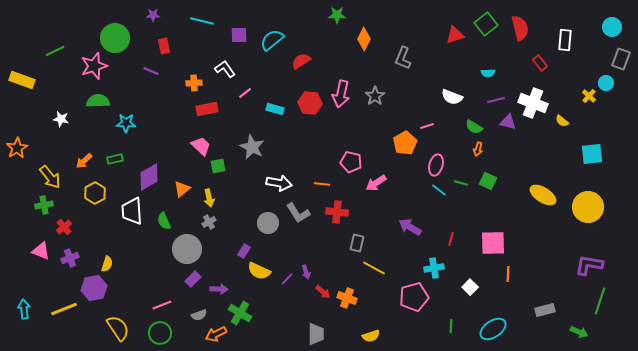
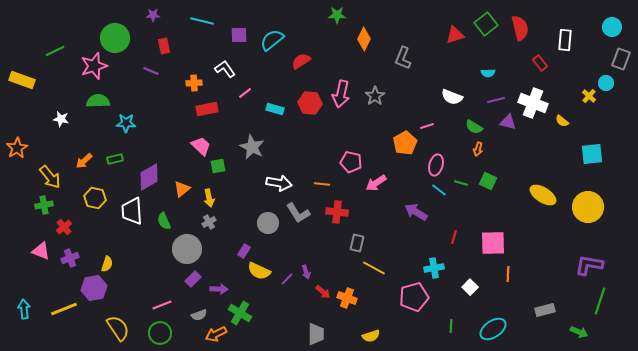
yellow hexagon at (95, 193): moved 5 px down; rotated 20 degrees counterclockwise
purple arrow at (410, 227): moved 6 px right, 15 px up
red line at (451, 239): moved 3 px right, 2 px up
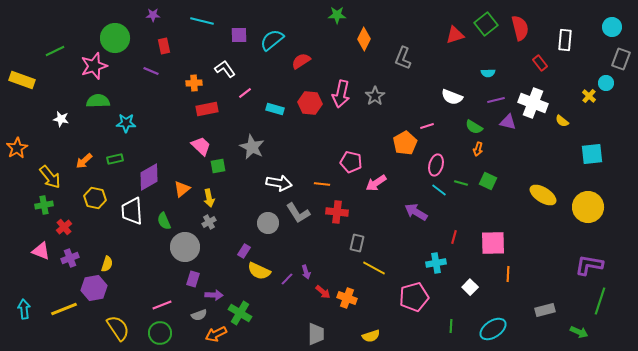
gray circle at (187, 249): moved 2 px left, 2 px up
cyan cross at (434, 268): moved 2 px right, 5 px up
purple rectangle at (193, 279): rotated 28 degrees counterclockwise
purple arrow at (219, 289): moved 5 px left, 6 px down
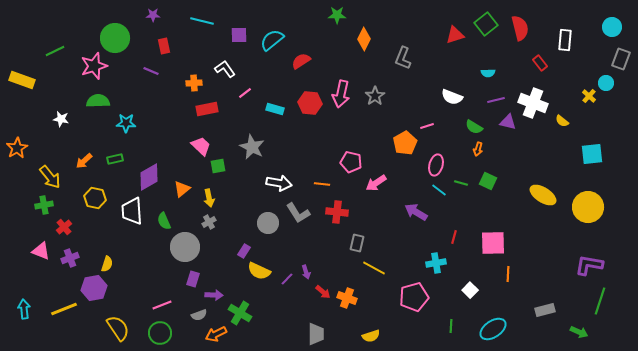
white square at (470, 287): moved 3 px down
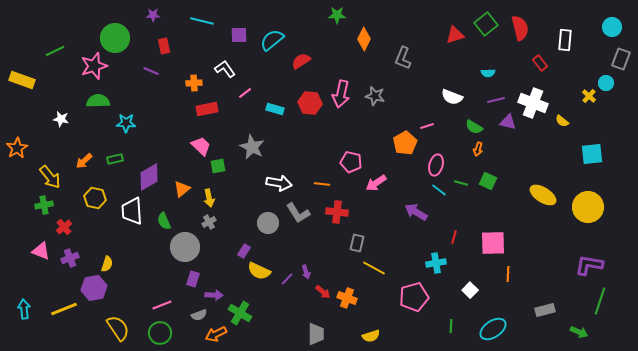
gray star at (375, 96): rotated 24 degrees counterclockwise
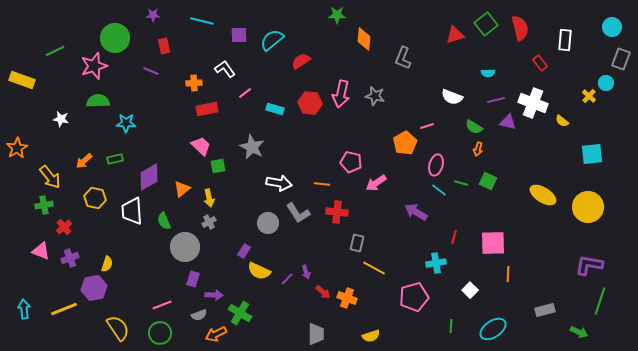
orange diamond at (364, 39): rotated 20 degrees counterclockwise
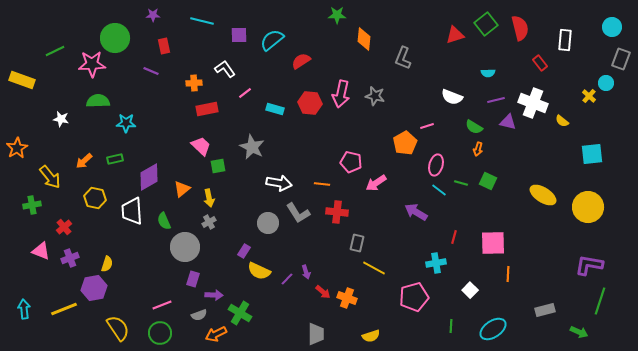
pink star at (94, 66): moved 2 px left, 2 px up; rotated 16 degrees clockwise
green cross at (44, 205): moved 12 px left
